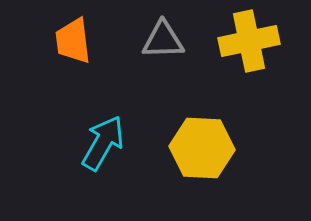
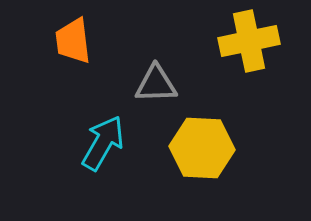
gray triangle: moved 7 px left, 44 px down
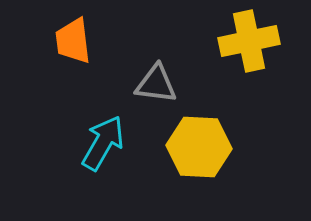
gray triangle: rotated 9 degrees clockwise
yellow hexagon: moved 3 px left, 1 px up
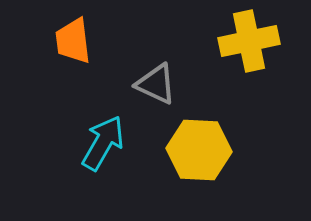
gray triangle: rotated 18 degrees clockwise
yellow hexagon: moved 3 px down
